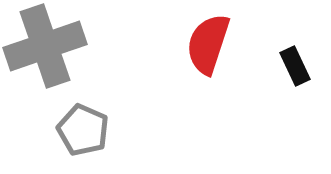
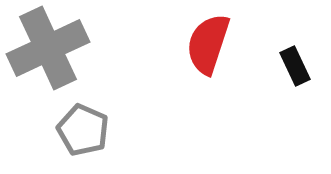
gray cross: moved 3 px right, 2 px down; rotated 6 degrees counterclockwise
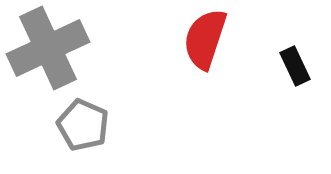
red semicircle: moved 3 px left, 5 px up
gray pentagon: moved 5 px up
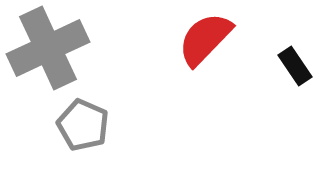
red semicircle: rotated 26 degrees clockwise
black rectangle: rotated 9 degrees counterclockwise
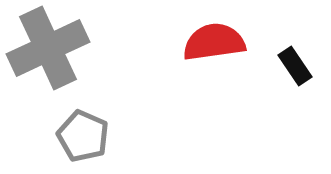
red semicircle: moved 9 px right, 3 px down; rotated 38 degrees clockwise
gray pentagon: moved 11 px down
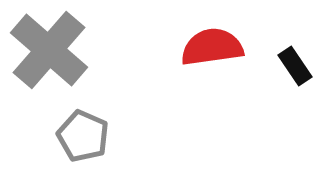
red semicircle: moved 2 px left, 5 px down
gray cross: moved 1 px right, 2 px down; rotated 24 degrees counterclockwise
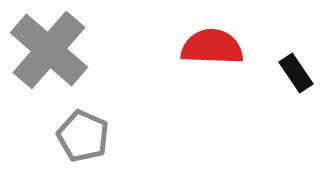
red semicircle: rotated 10 degrees clockwise
black rectangle: moved 1 px right, 7 px down
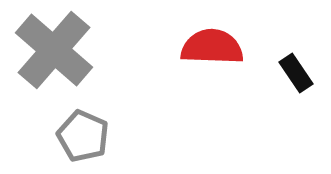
gray cross: moved 5 px right
